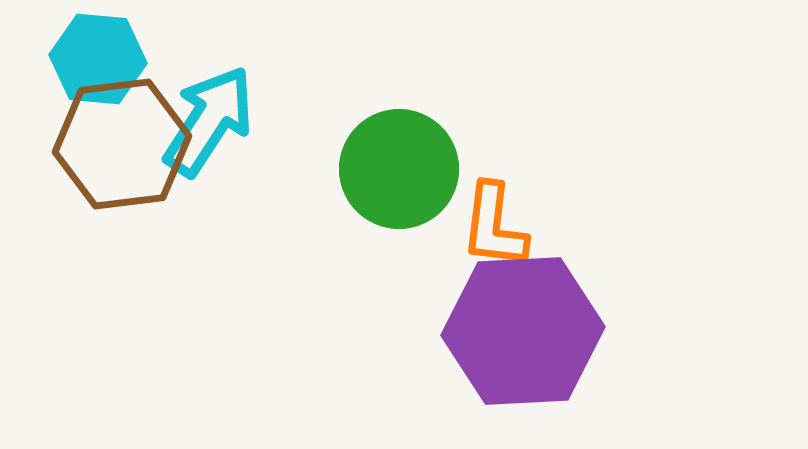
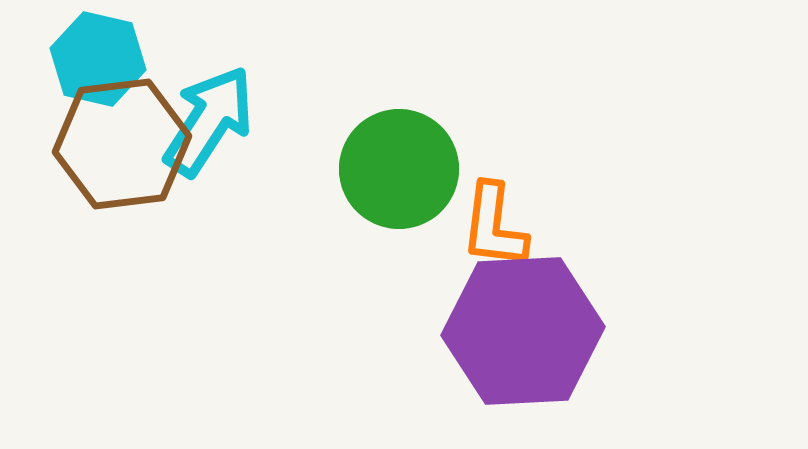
cyan hexagon: rotated 8 degrees clockwise
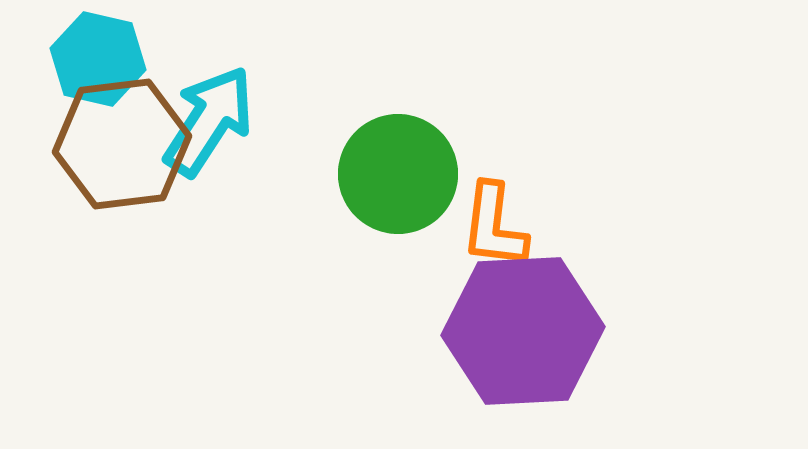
green circle: moved 1 px left, 5 px down
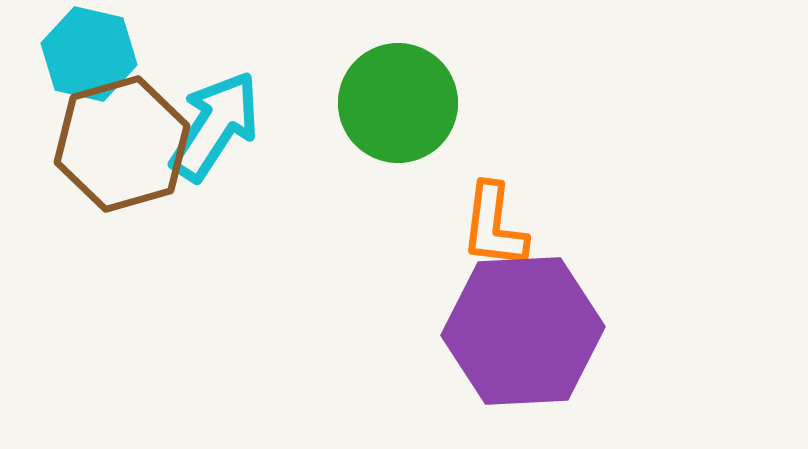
cyan hexagon: moved 9 px left, 5 px up
cyan arrow: moved 6 px right, 5 px down
brown hexagon: rotated 9 degrees counterclockwise
green circle: moved 71 px up
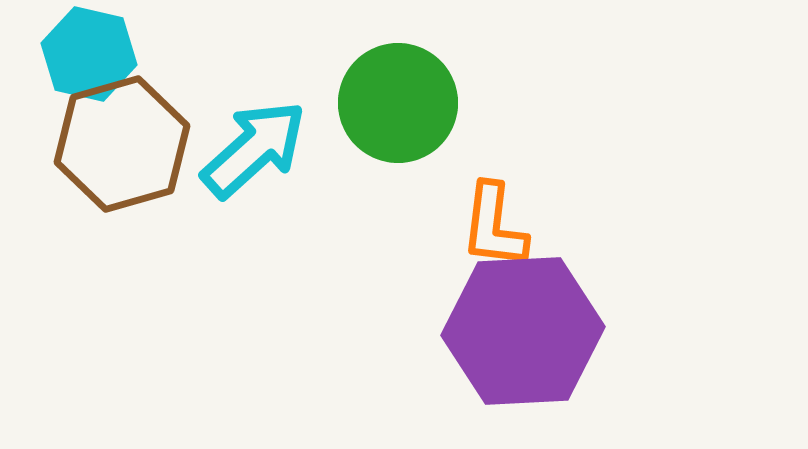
cyan arrow: moved 39 px right, 23 px down; rotated 15 degrees clockwise
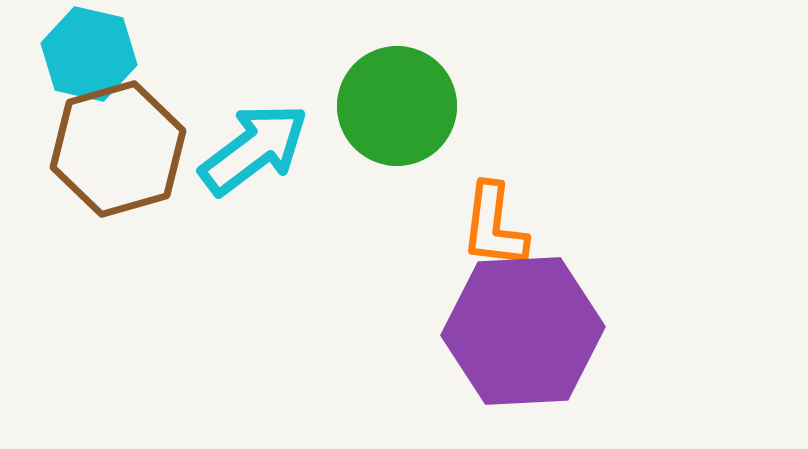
green circle: moved 1 px left, 3 px down
brown hexagon: moved 4 px left, 5 px down
cyan arrow: rotated 5 degrees clockwise
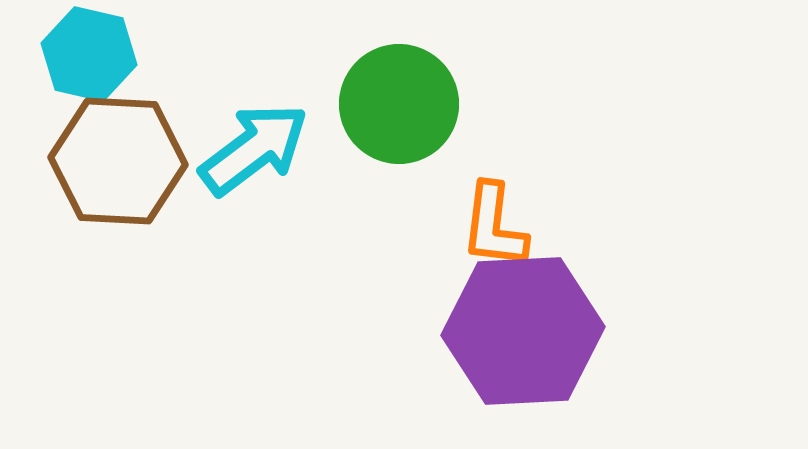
green circle: moved 2 px right, 2 px up
brown hexagon: moved 12 px down; rotated 19 degrees clockwise
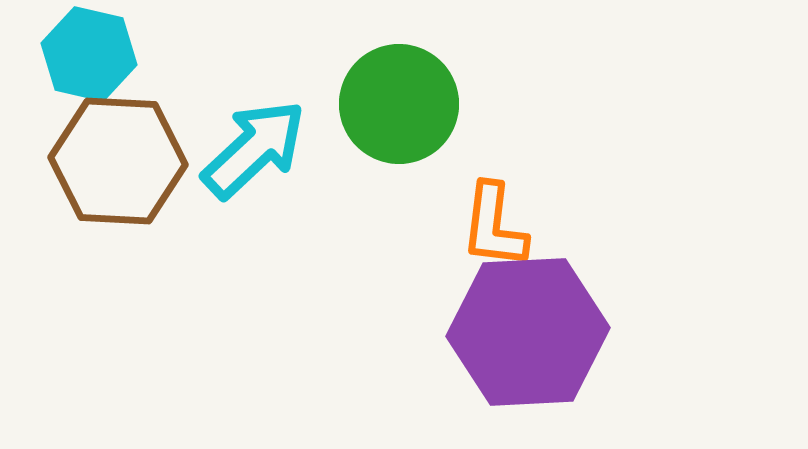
cyan arrow: rotated 6 degrees counterclockwise
purple hexagon: moved 5 px right, 1 px down
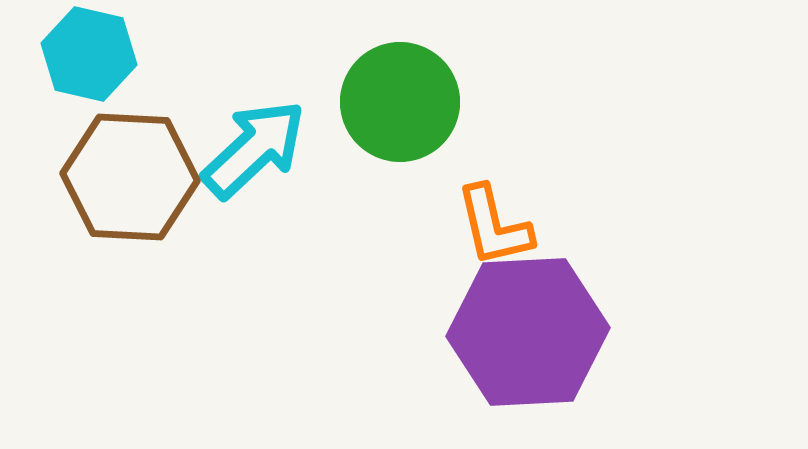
green circle: moved 1 px right, 2 px up
brown hexagon: moved 12 px right, 16 px down
orange L-shape: rotated 20 degrees counterclockwise
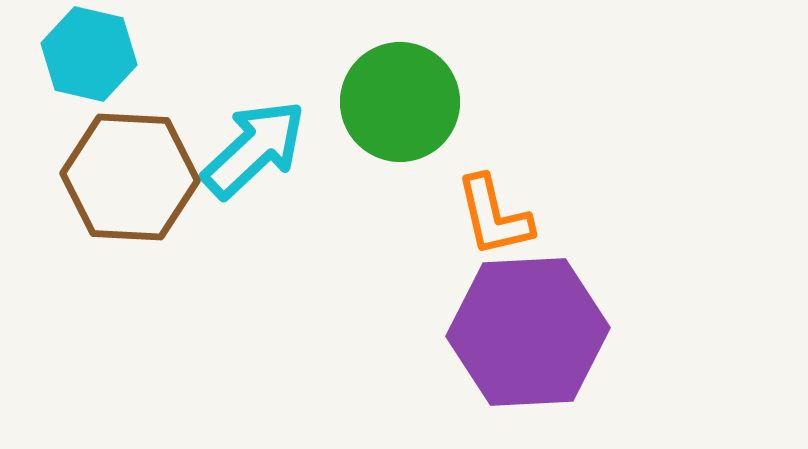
orange L-shape: moved 10 px up
